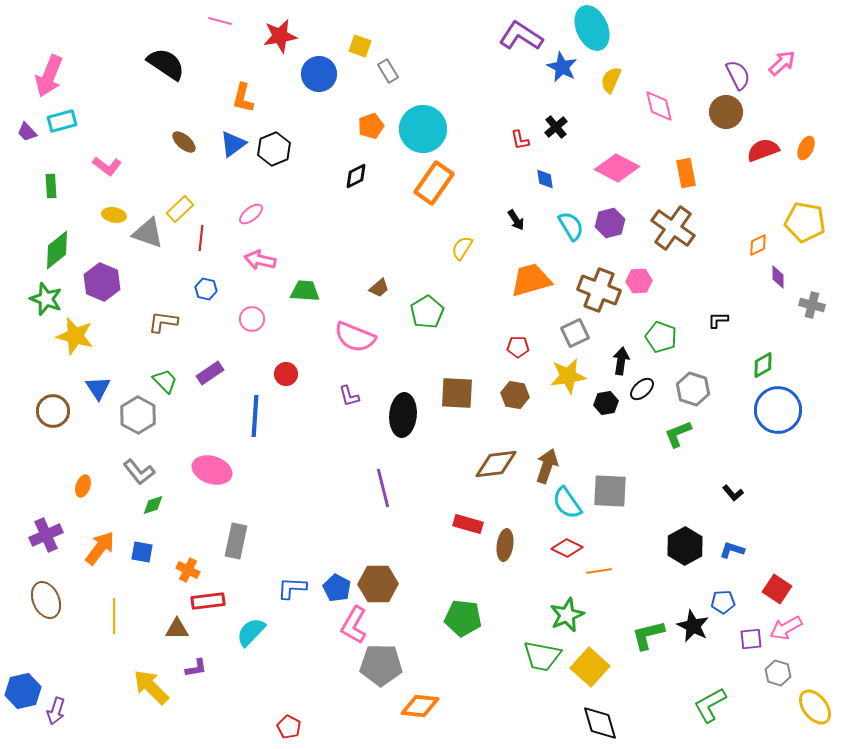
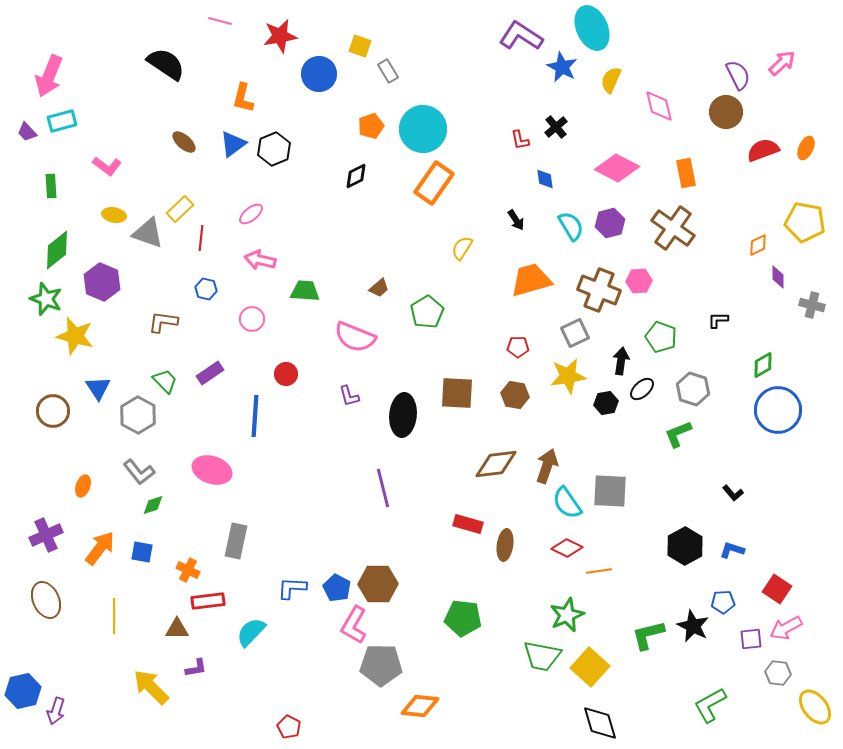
gray hexagon at (778, 673): rotated 10 degrees counterclockwise
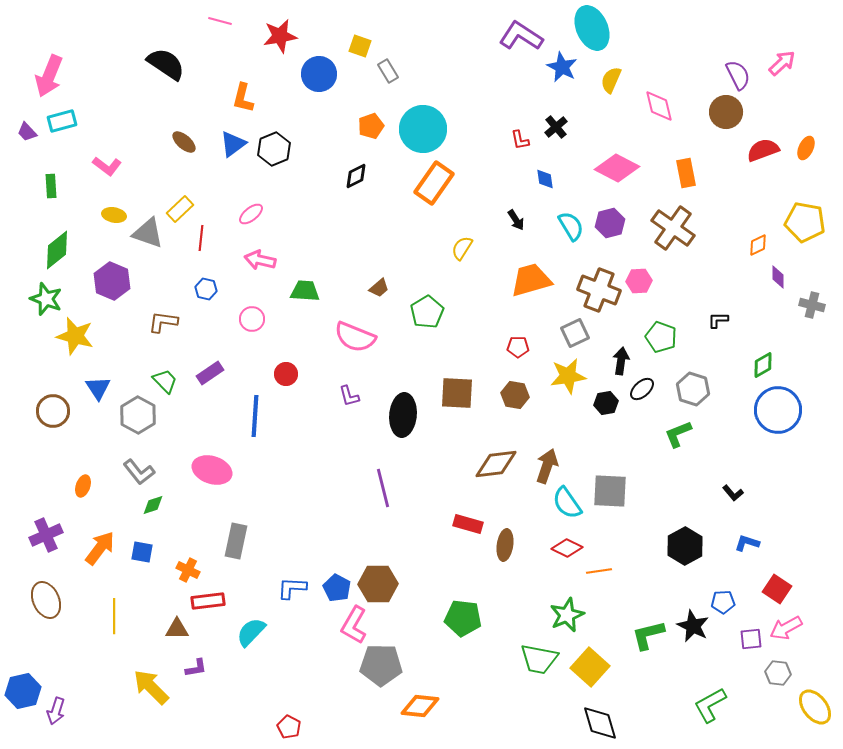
purple hexagon at (102, 282): moved 10 px right, 1 px up
blue L-shape at (732, 550): moved 15 px right, 7 px up
green trapezoid at (542, 656): moved 3 px left, 3 px down
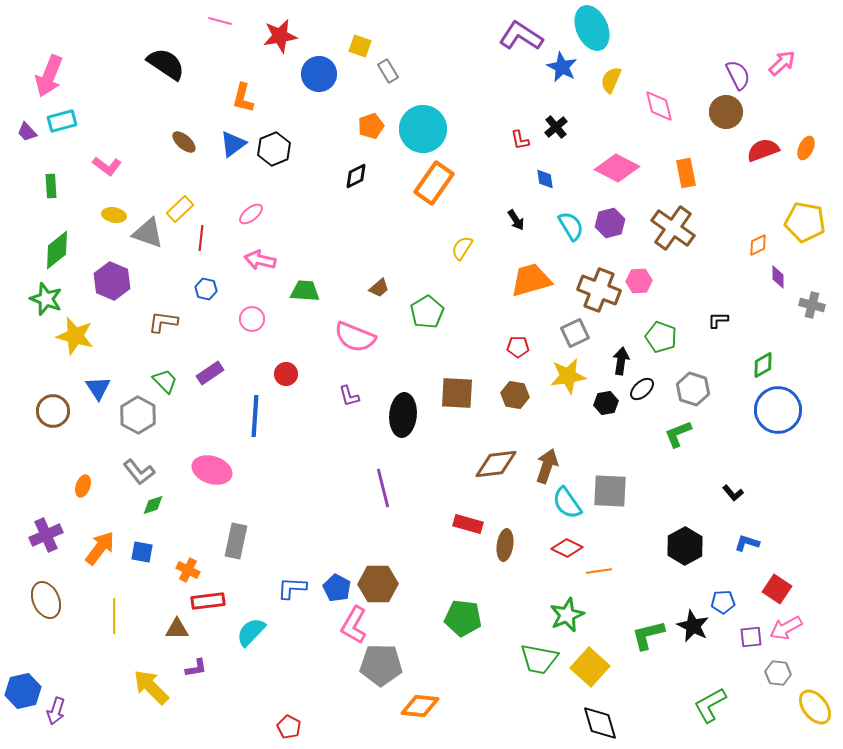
purple square at (751, 639): moved 2 px up
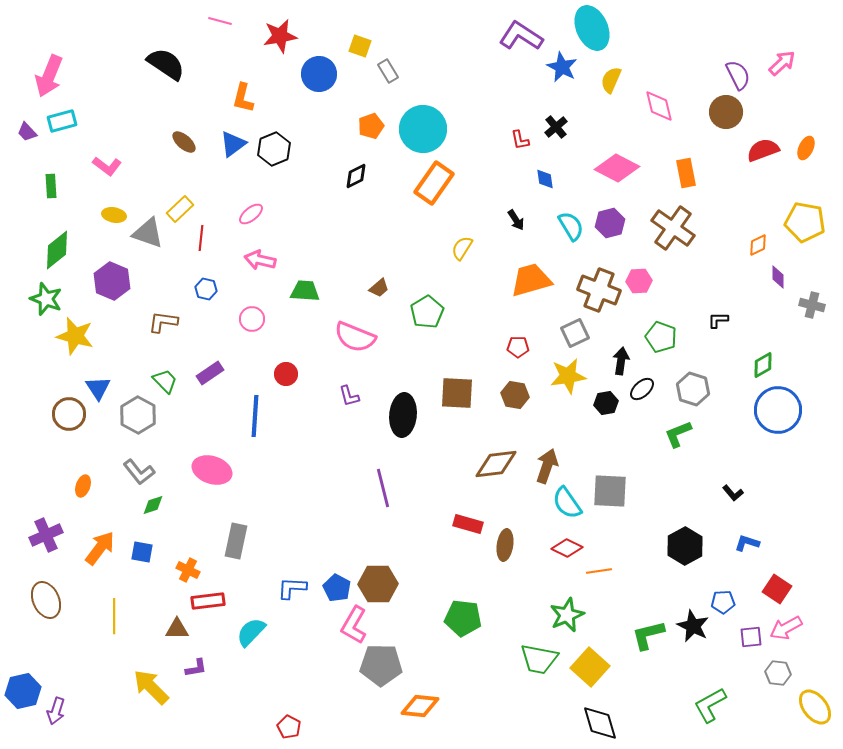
brown circle at (53, 411): moved 16 px right, 3 px down
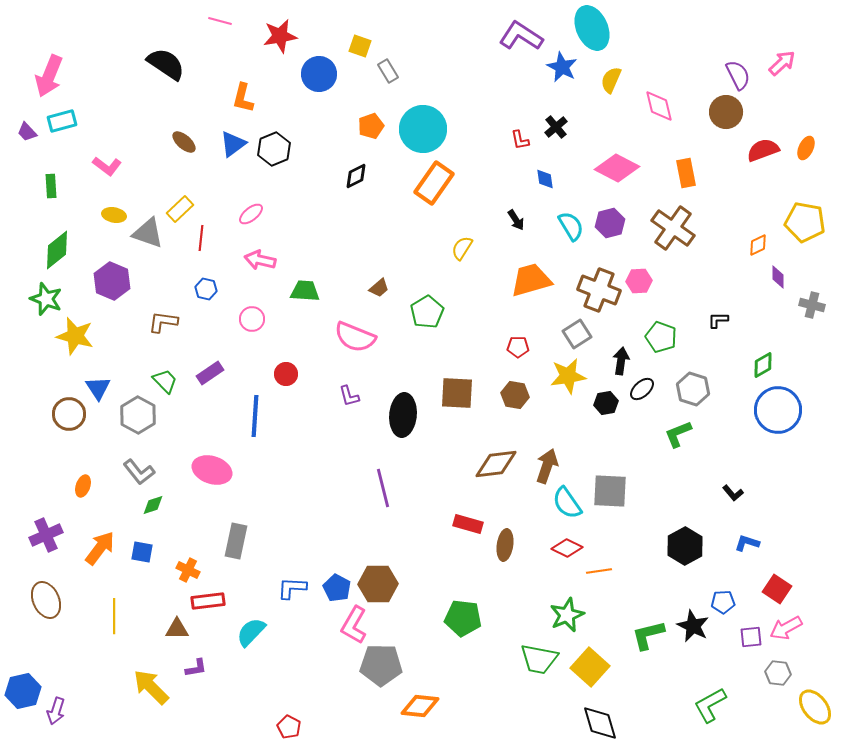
gray square at (575, 333): moved 2 px right, 1 px down; rotated 8 degrees counterclockwise
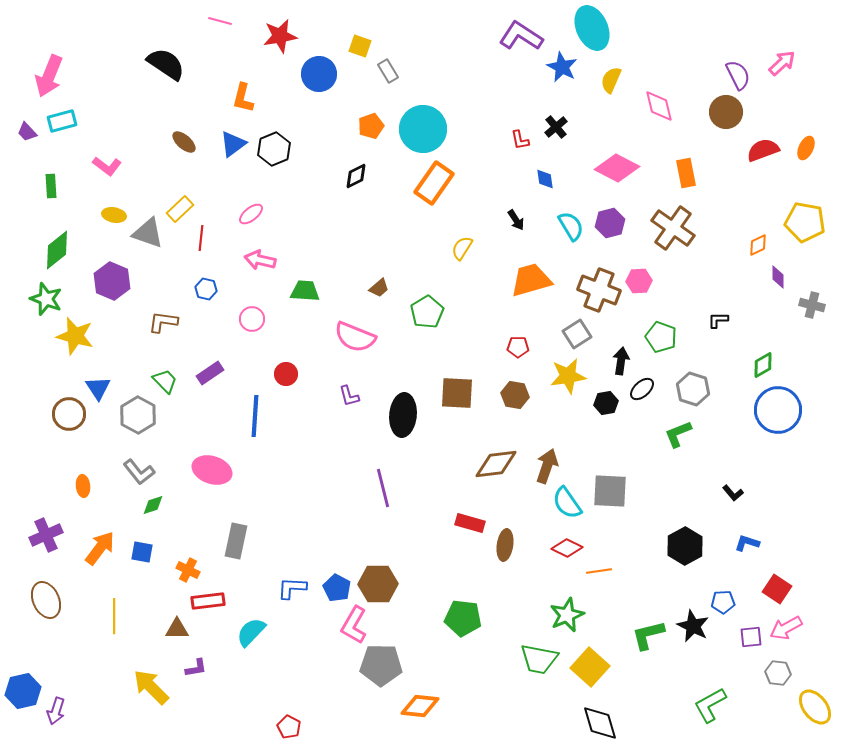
orange ellipse at (83, 486): rotated 25 degrees counterclockwise
red rectangle at (468, 524): moved 2 px right, 1 px up
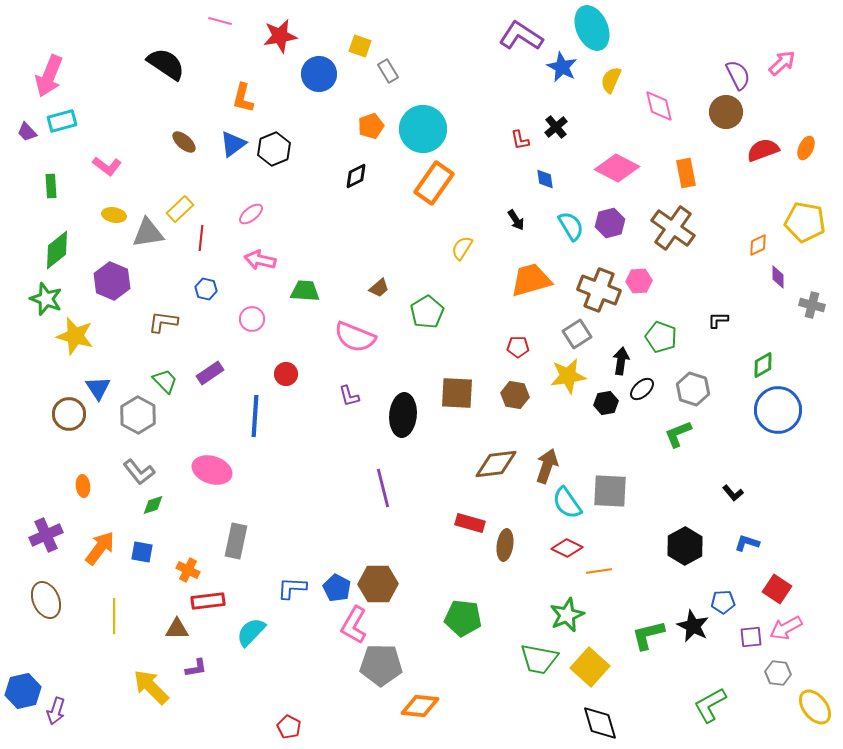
gray triangle at (148, 233): rotated 28 degrees counterclockwise
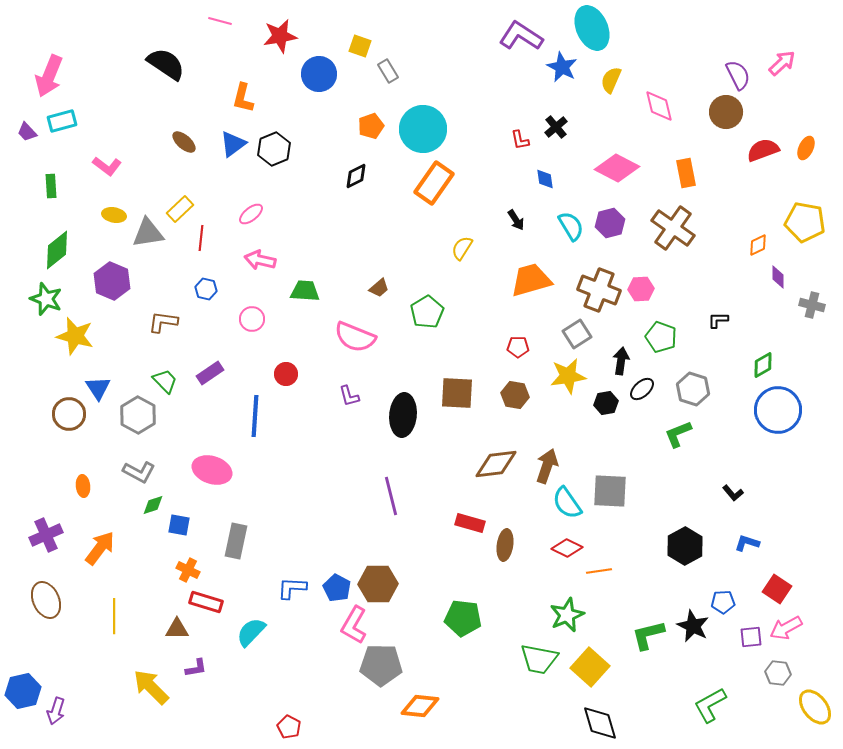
pink hexagon at (639, 281): moved 2 px right, 8 px down
gray L-shape at (139, 472): rotated 24 degrees counterclockwise
purple line at (383, 488): moved 8 px right, 8 px down
blue square at (142, 552): moved 37 px right, 27 px up
red rectangle at (208, 601): moved 2 px left, 1 px down; rotated 24 degrees clockwise
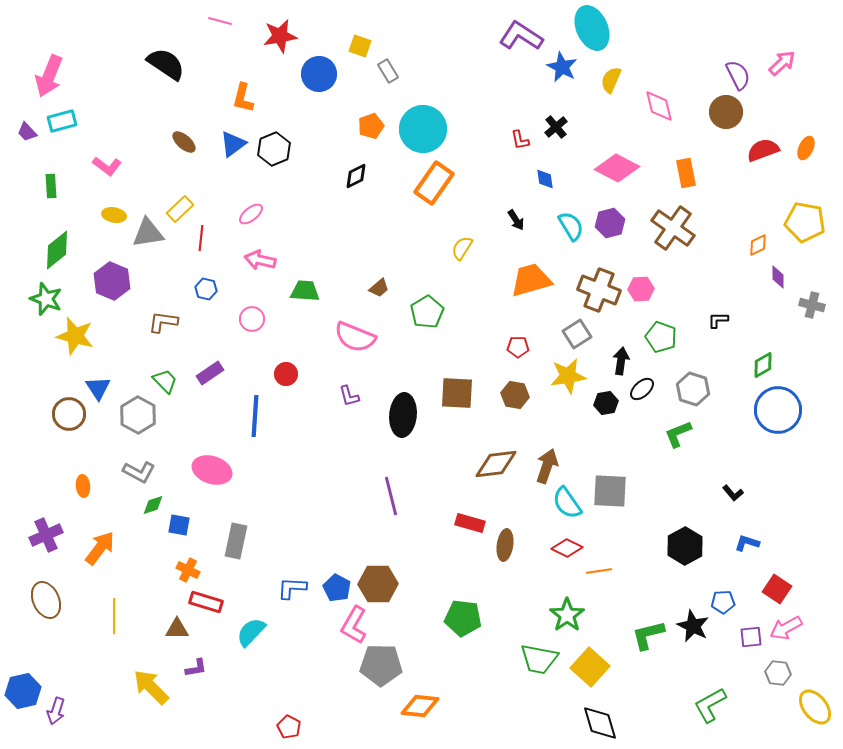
green star at (567, 615): rotated 12 degrees counterclockwise
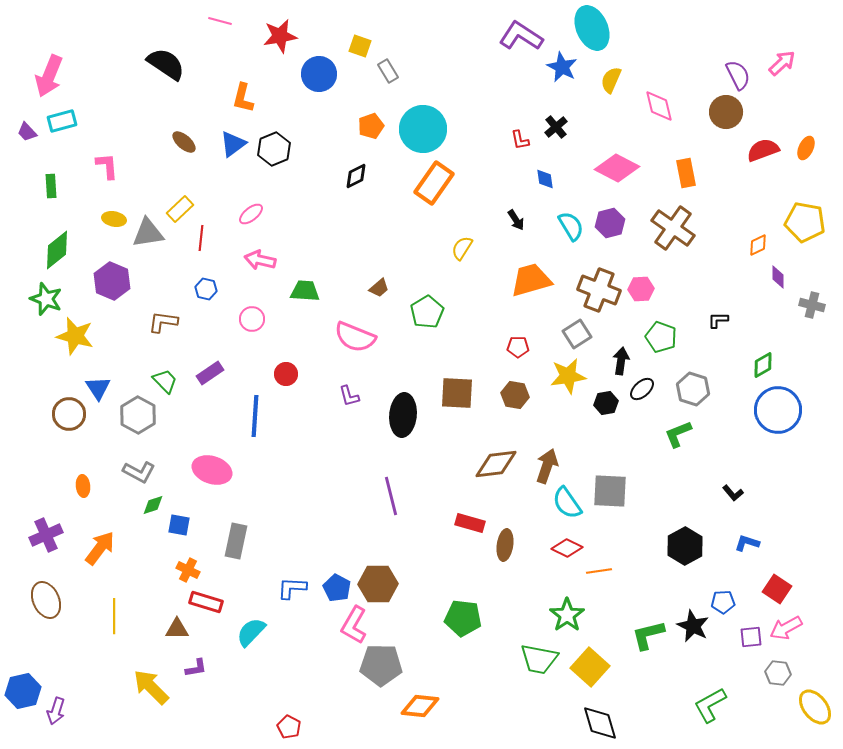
pink L-shape at (107, 166): rotated 132 degrees counterclockwise
yellow ellipse at (114, 215): moved 4 px down
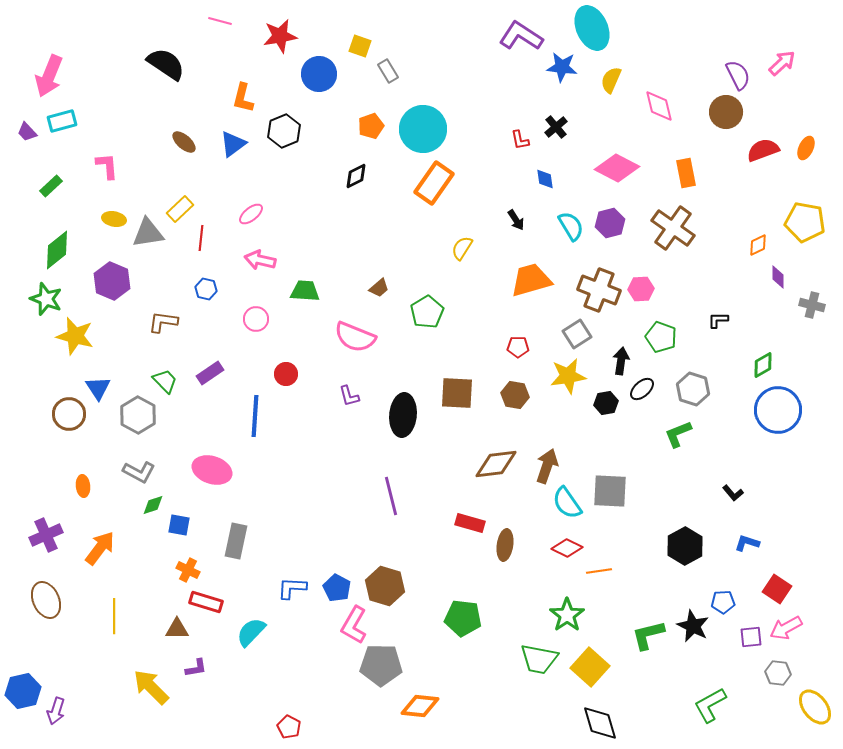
blue star at (562, 67): rotated 20 degrees counterclockwise
black hexagon at (274, 149): moved 10 px right, 18 px up
green rectangle at (51, 186): rotated 50 degrees clockwise
pink circle at (252, 319): moved 4 px right
brown hexagon at (378, 584): moved 7 px right, 2 px down; rotated 18 degrees clockwise
